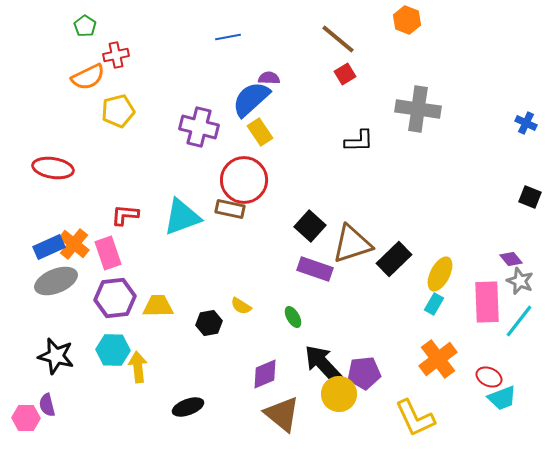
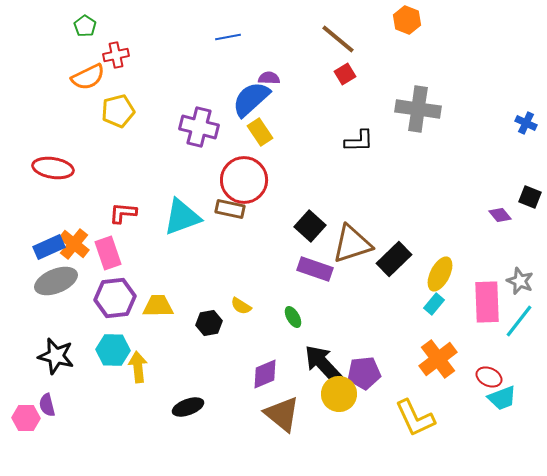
red L-shape at (125, 215): moved 2 px left, 2 px up
purple diamond at (511, 259): moved 11 px left, 44 px up
cyan rectangle at (434, 304): rotated 10 degrees clockwise
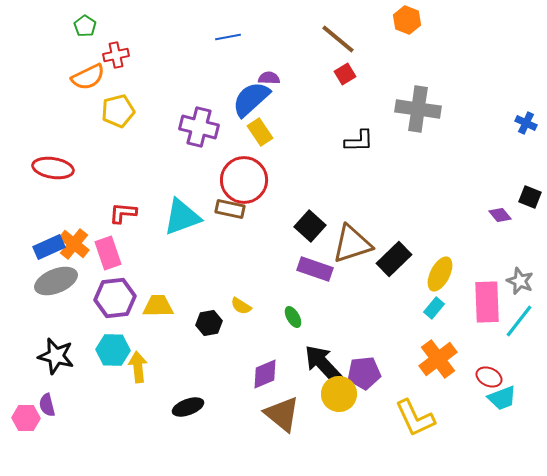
cyan rectangle at (434, 304): moved 4 px down
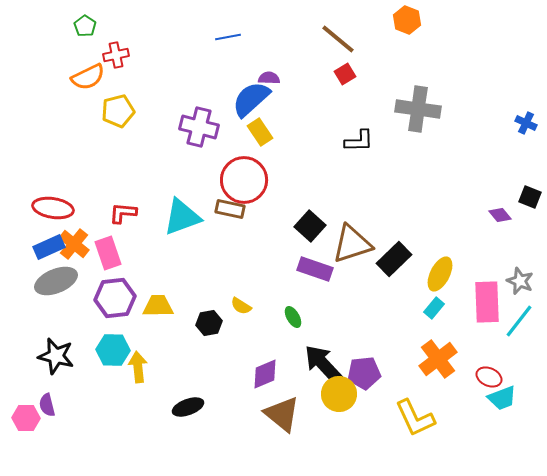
red ellipse at (53, 168): moved 40 px down
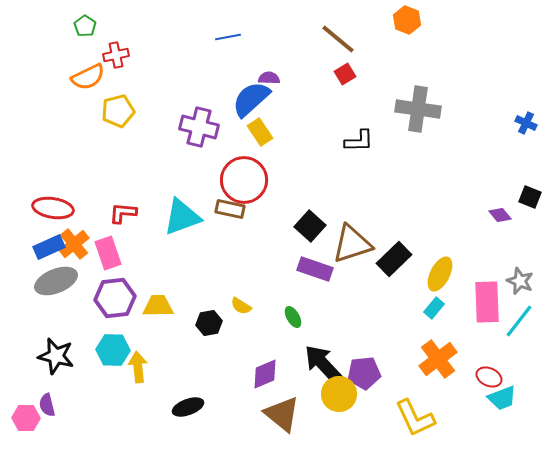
orange cross at (74, 244): rotated 12 degrees clockwise
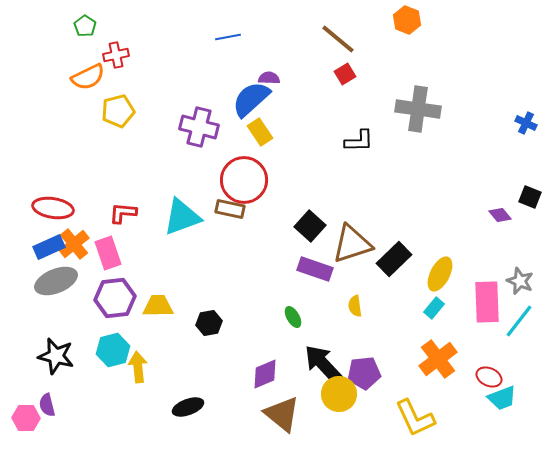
yellow semicircle at (241, 306): moved 114 px right; rotated 50 degrees clockwise
cyan hexagon at (113, 350): rotated 16 degrees counterclockwise
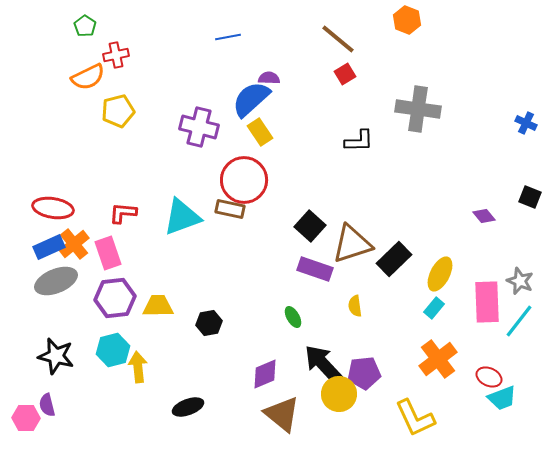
purple diamond at (500, 215): moved 16 px left, 1 px down
